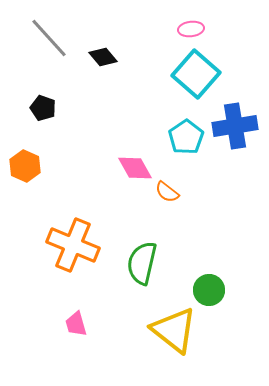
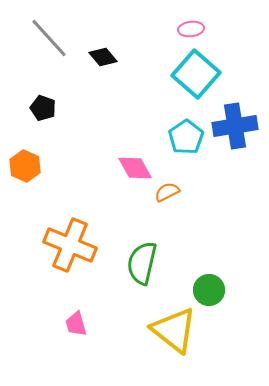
orange semicircle: rotated 115 degrees clockwise
orange cross: moved 3 px left
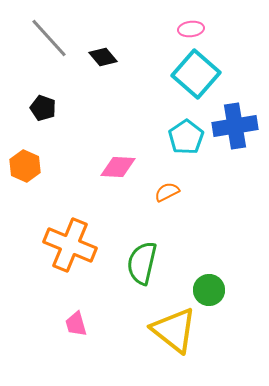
pink diamond: moved 17 px left, 1 px up; rotated 57 degrees counterclockwise
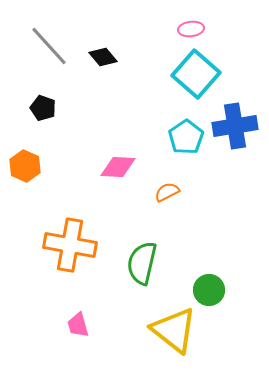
gray line: moved 8 px down
orange cross: rotated 12 degrees counterclockwise
pink trapezoid: moved 2 px right, 1 px down
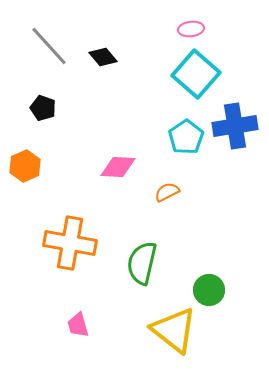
orange hexagon: rotated 12 degrees clockwise
orange cross: moved 2 px up
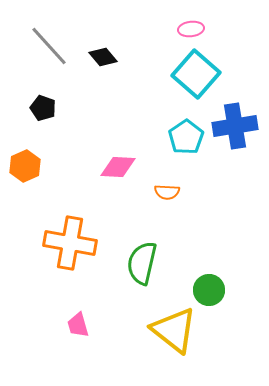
orange semicircle: rotated 150 degrees counterclockwise
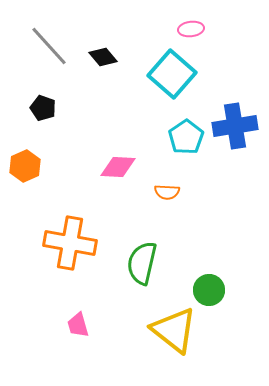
cyan square: moved 24 px left
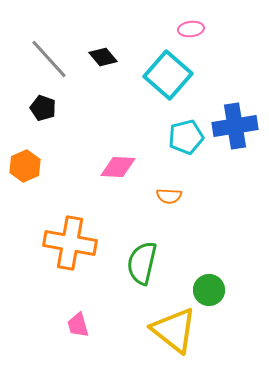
gray line: moved 13 px down
cyan square: moved 4 px left, 1 px down
cyan pentagon: rotated 20 degrees clockwise
orange semicircle: moved 2 px right, 4 px down
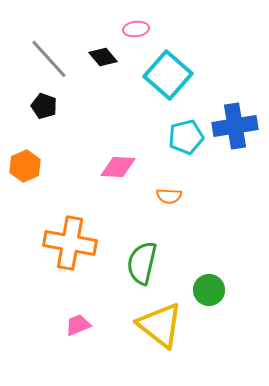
pink ellipse: moved 55 px left
black pentagon: moved 1 px right, 2 px up
pink trapezoid: rotated 84 degrees clockwise
yellow triangle: moved 14 px left, 5 px up
